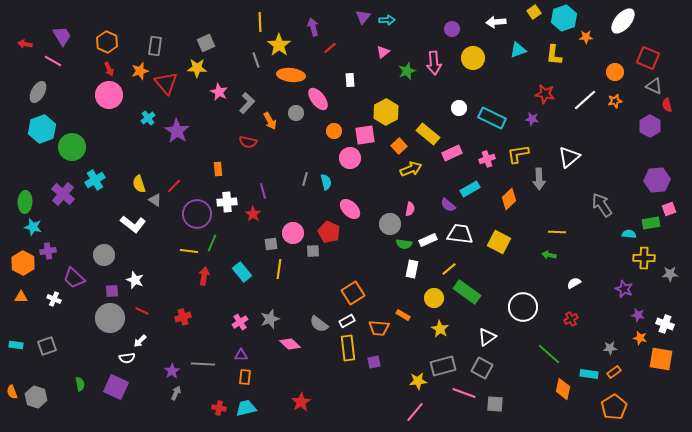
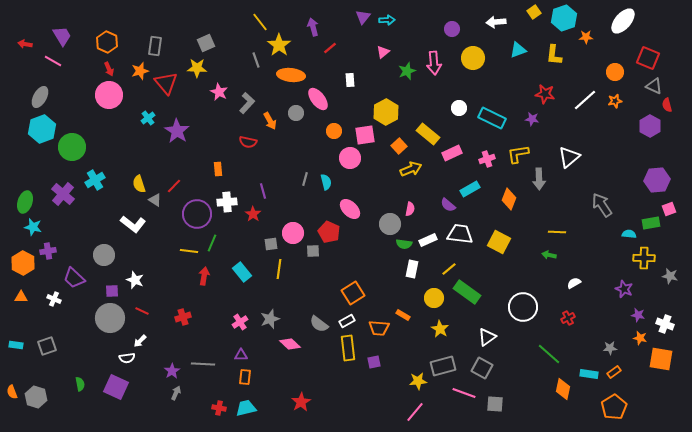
yellow line at (260, 22): rotated 36 degrees counterclockwise
gray ellipse at (38, 92): moved 2 px right, 5 px down
orange diamond at (509, 199): rotated 25 degrees counterclockwise
green ellipse at (25, 202): rotated 15 degrees clockwise
gray star at (670, 274): moved 2 px down; rotated 14 degrees clockwise
red cross at (571, 319): moved 3 px left, 1 px up
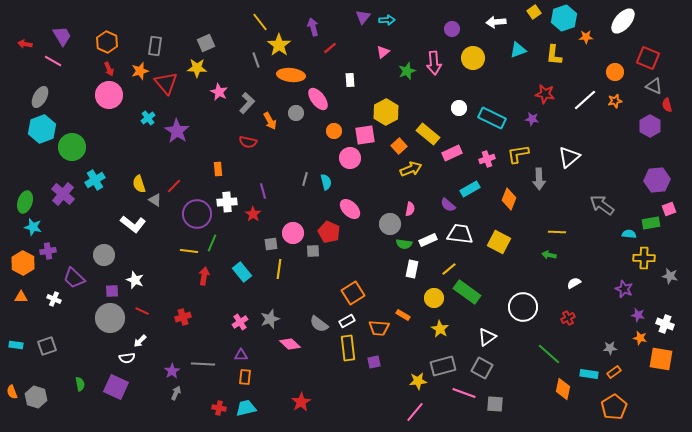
gray arrow at (602, 205): rotated 20 degrees counterclockwise
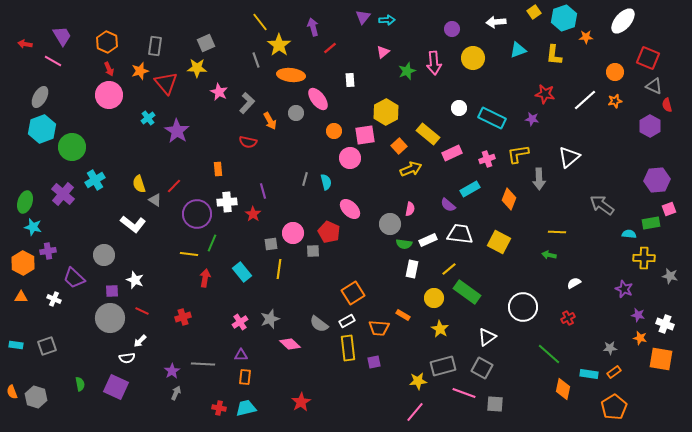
yellow line at (189, 251): moved 3 px down
red arrow at (204, 276): moved 1 px right, 2 px down
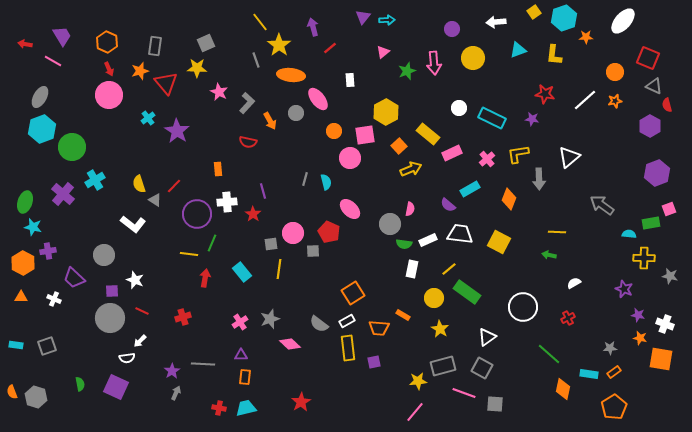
pink cross at (487, 159): rotated 21 degrees counterclockwise
purple hexagon at (657, 180): moved 7 px up; rotated 15 degrees counterclockwise
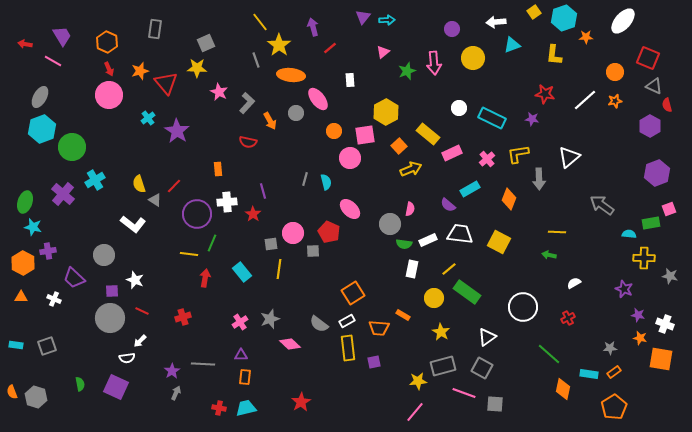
gray rectangle at (155, 46): moved 17 px up
cyan triangle at (518, 50): moved 6 px left, 5 px up
yellow star at (440, 329): moved 1 px right, 3 px down
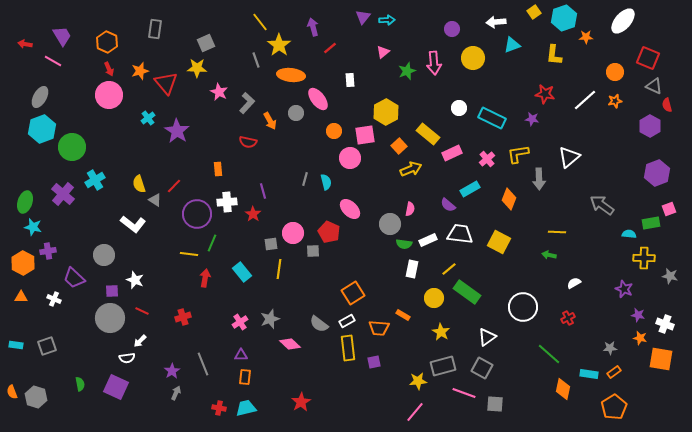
gray line at (203, 364): rotated 65 degrees clockwise
